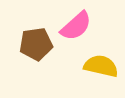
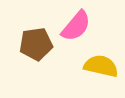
pink semicircle: rotated 8 degrees counterclockwise
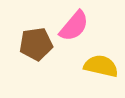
pink semicircle: moved 2 px left
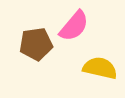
yellow semicircle: moved 1 px left, 2 px down
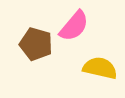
brown pentagon: rotated 24 degrees clockwise
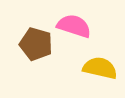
pink semicircle: rotated 112 degrees counterclockwise
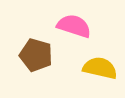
brown pentagon: moved 11 px down
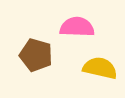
pink semicircle: moved 3 px right, 1 px down; rotated 16 degrees counterclockwise
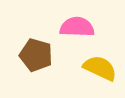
yellow semicircle: rotated 12 degrees clockwise
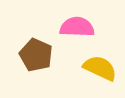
brown pentagon: rotated 8 degrees clockwise
